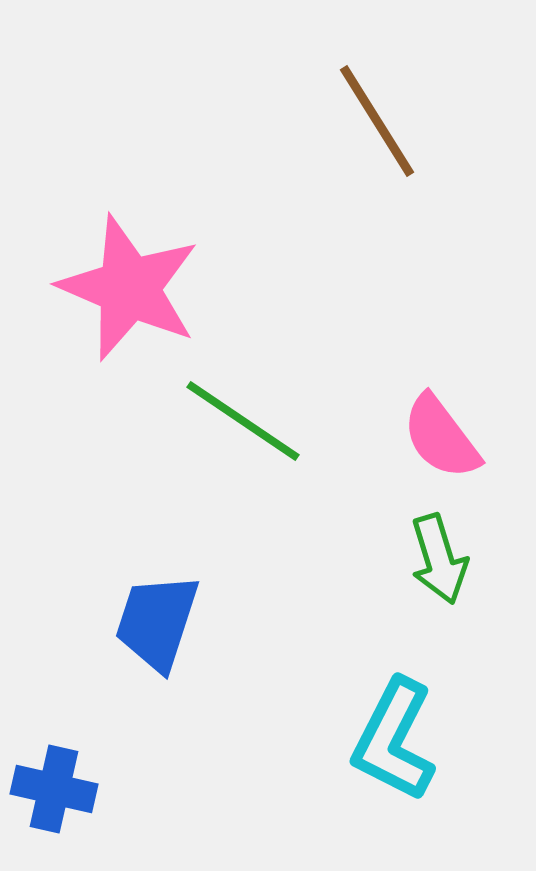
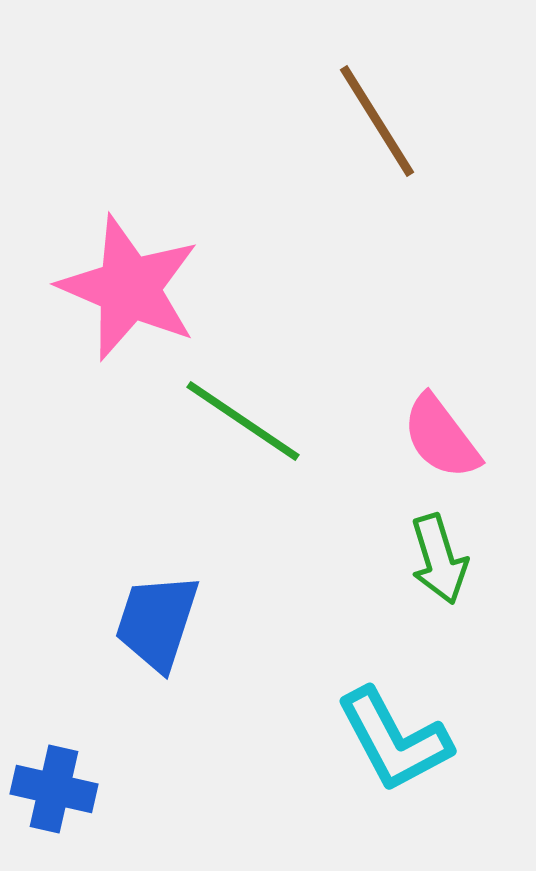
cyan L-shape: rotated 55 degrees counterclockwise
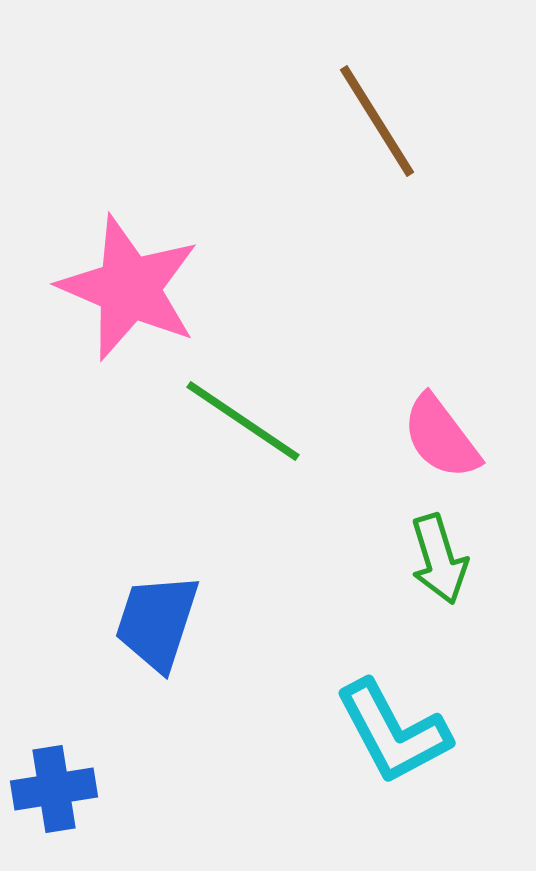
cyan L-shape: moved 1 px left, 8 px up
blue cross: rotated 22 degrees counterclockwise
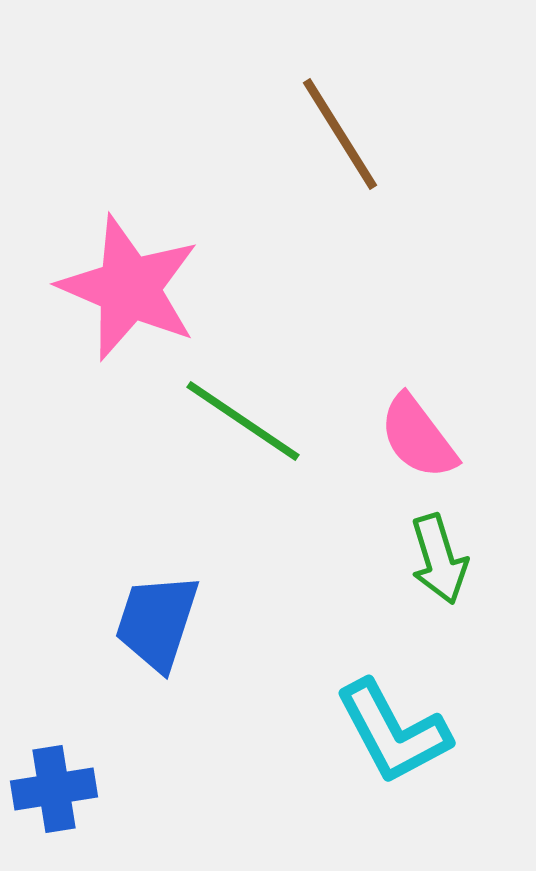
brown line: moved 37 px left, 13 px down
pink semicircle: moved 23 px left
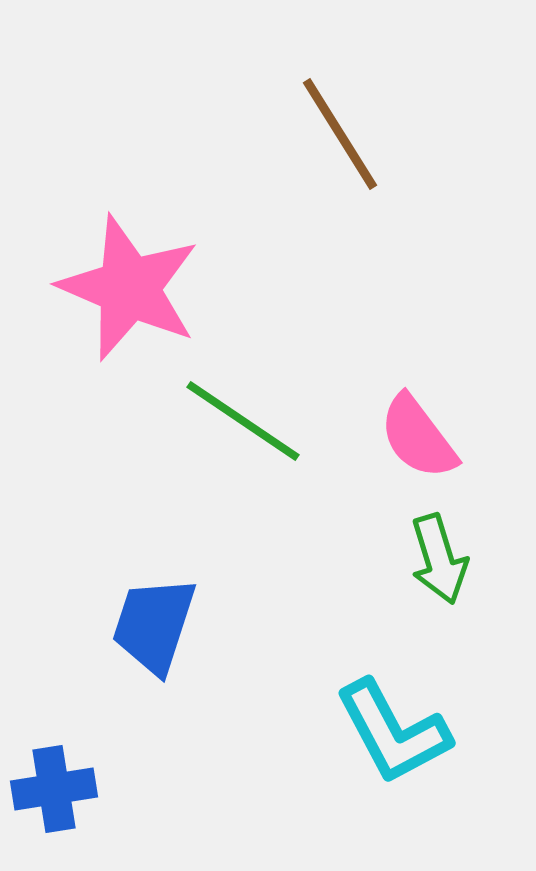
blue trapezoid: moved 3 px left, 3 px down
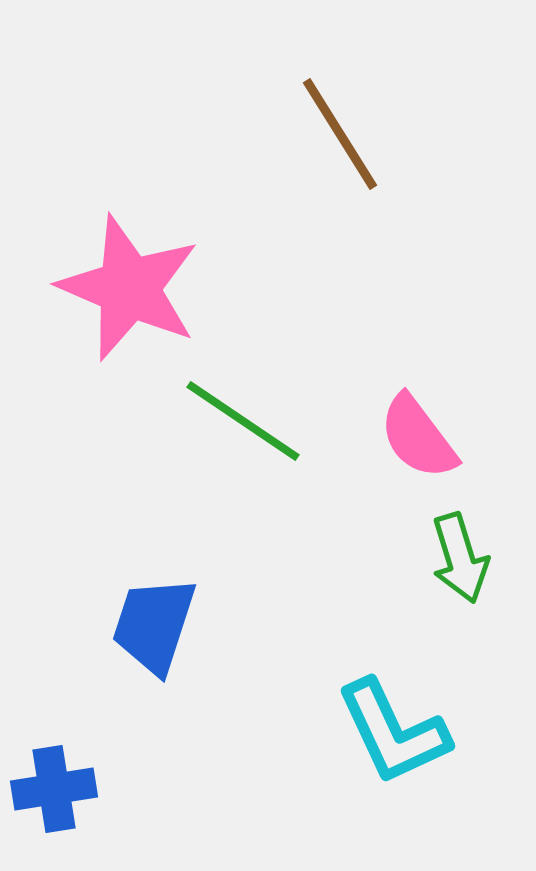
green arrow: moved 21 px right, 1 px up
cyan L-shape: rotated 3 degrees clockwise
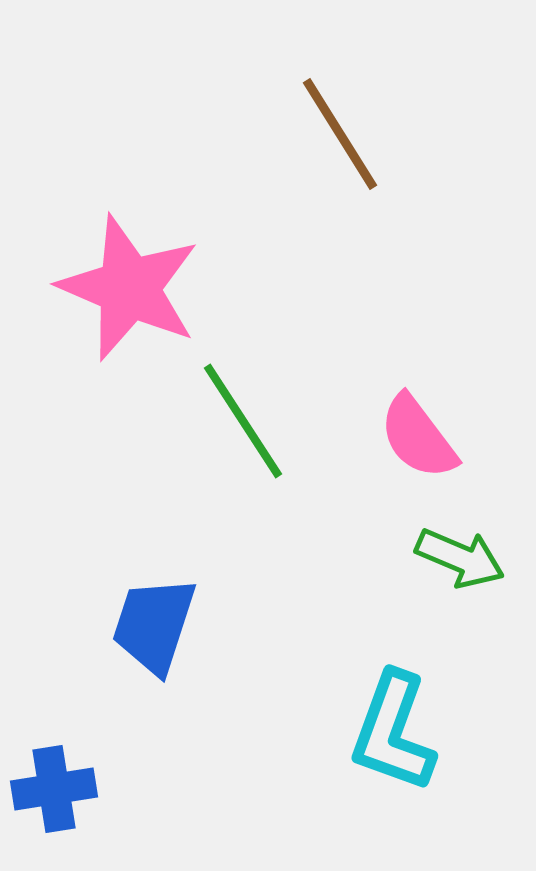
green line: rotated 23 degrees clockwise
green arrow: rotated 50 degrees counterclockwise
cyan L-shape: rotated 45 degrees clockwise
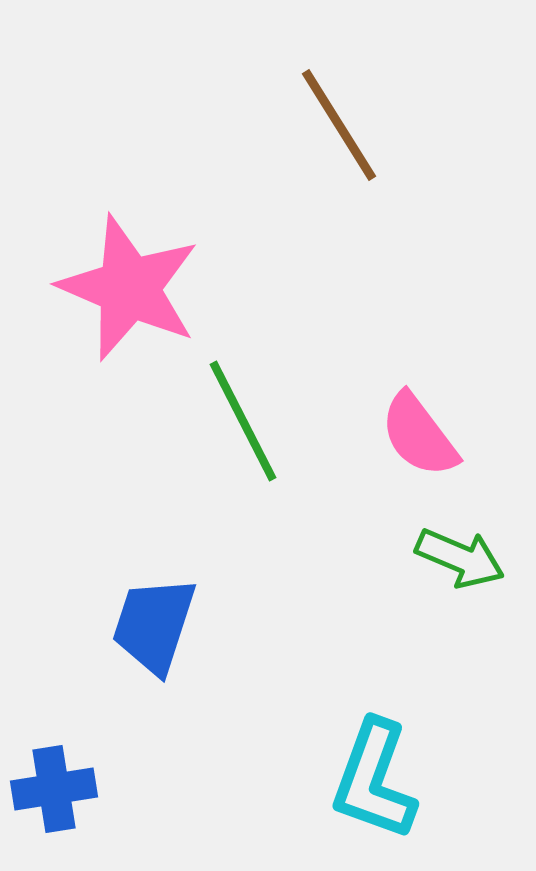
brown line: moved 1 px left, 9 px up
green line: rotated 6 degrees clockwise
pink semicircle: moved 1 px right, 2 px up
cyan L-shape: moved 19 px left, 48 px down
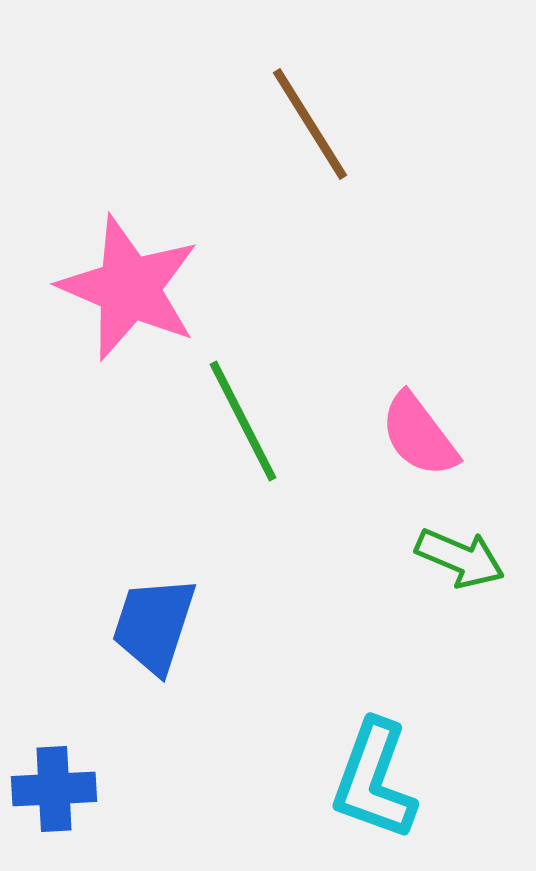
brown line: moved 29 px left, 1 px up
blue cross: rotated 6 degrees clockwise
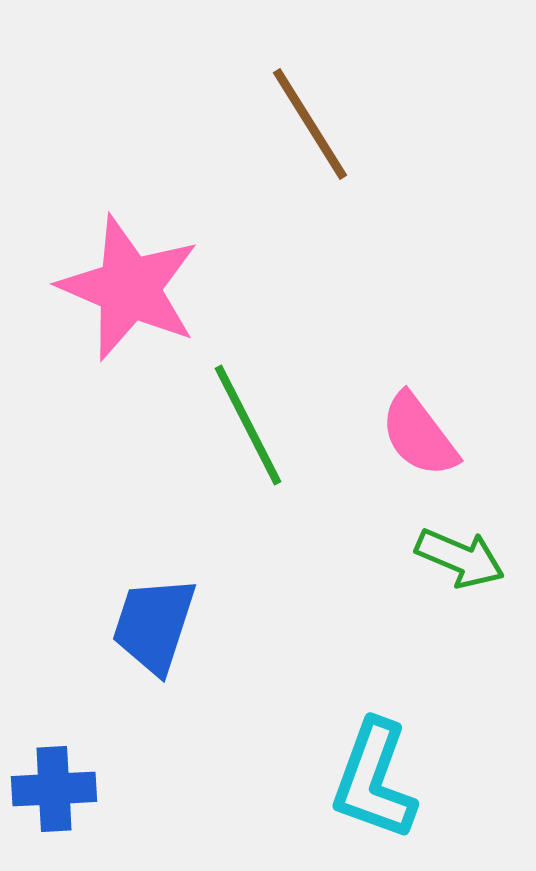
green line: moved 5 px right, 4 px down
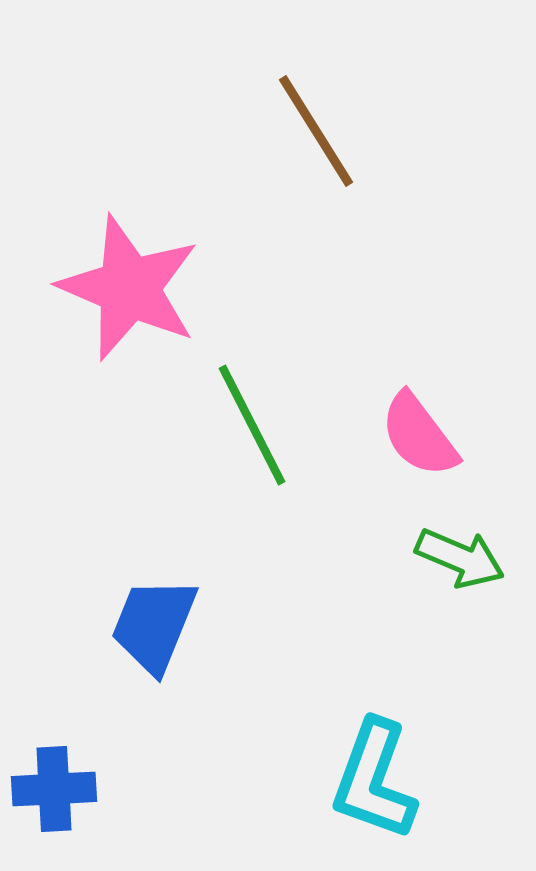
brown line: moved 6 px right, 7 px down
green line: moved 4 px right
blue trapezoid: rotated 4 degrees clockwise
